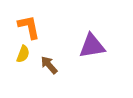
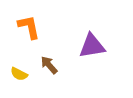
yellow semicircle: moved 4 px left, 20 px down; rotated 96 degrees clockwise
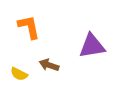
brown arrow: rotated 30 degrees counterclockwise
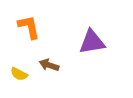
purple triangle: moved 4 px up
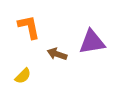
brown arrow: moved 8 px right, 11 px up
yellow semicircle: moved 4 px right, 2 px down; rotated 72 degrees counterclockwise
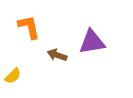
brown arrow: moved 1 px down
yellow semicircle: moved 10 px left
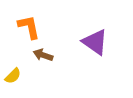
purple triangle: moved 3 px right; rotated 44 degrees clockwise
brown arrow: moved 14 px left
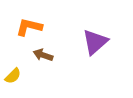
orange L-shape: rotated 64 degrees counterclockwise
purple triangle: rotated 44 degrees clockwise
